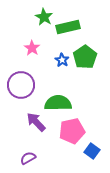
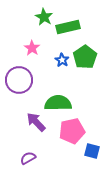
purple circle: moved 2 px left, 5 px up
blue square: rotated 21 degrees counterclockwise
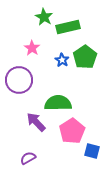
pink pentagon: rotated 20 degrees counterclockwise
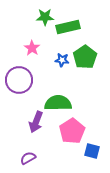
green star: moved 1 px right; rotated 30 degrees counterclockwise
blue star: rotated 24 degrees counterclockwise
purple arrow: rotated 115 degrees counterclockwise
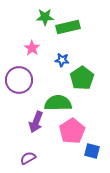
green pentagon: moved 3 px left, 21 px down
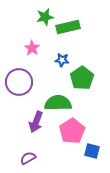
green star: rotated 12 degrees counterclockwise
purple circle: moved 2 px down
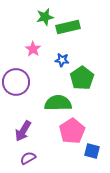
pink star: moved 1 px right, 1 px down
purple circle: moved 3 px left
purple arrow: moved 13 px left, 9 px down; rotated 10 degrees clockwise
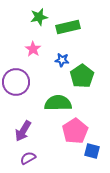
green star: moved 6 px left
green pentagon: moved 2 px up
pink pentagon: moved 3 px right
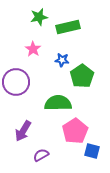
purple semicircle: moved 13 px right, 3 px up
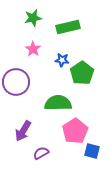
green star: moved 6 px left, 1 px down
green pentagon: moved 3 px up
purple semicircle: moved 2 px up
